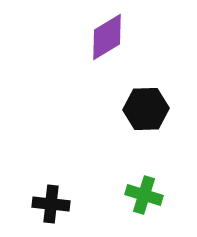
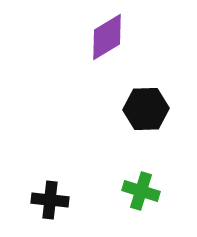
green cross: moved 3 px left, 4 px up
black cross: moved 1 px left, 4 px up
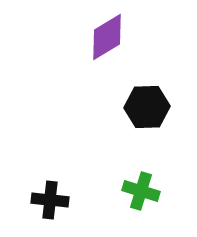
black hexagon: moved 1 px right, 2 px up
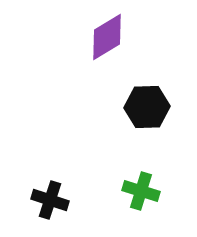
black cross: rotated 12 degrees clockwise
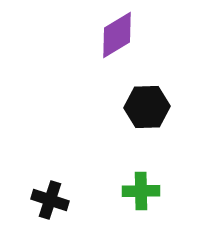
purple diamond: moved 10 px right, 2 px up
green cross: rotated 18 degrees counterclockwise
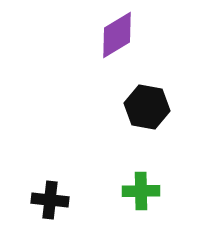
black hexagon: rotated 12 degrees clockwise
black cross: rotated 12 degrees counterclockwise
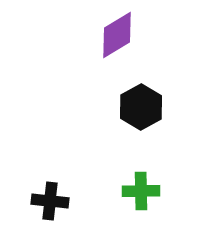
black hexagon: moved 6 px left; rotated 21 degrees clockwise
black cross: moved 1 px down
